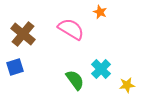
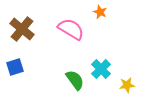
brown cross: moved 1 px left, 5 px up
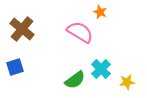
pink semicircle: moved 9 px right, 3 px down
green semicircle: rotated 90 degrees clockwise
yellow star: moved 3 px up
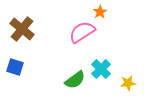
orange star: rotated 16 degrees clockwise
pink semicircle: moved 2 px right; rotated 64 degrees counterclockwise
blue square: rotated 36 degrees clockwise
yellow star: moved 1 px right, 1 px down
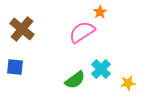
blue square: rotated 12 degrees counterclockwise
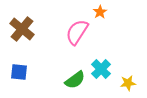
pink semicircle: moved 5 px left; rotated 24 degrees counterclockwise
blue square: moved 4 px right, 5 px down
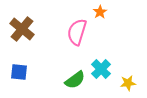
pink semicircle: rotated 16 degrees counterclockwise
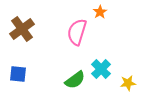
brown cross: rotated 15 degrees clockwise
blue square: moved 1 px left, 2 px down
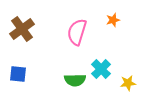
orange star: moved 13 px right, 8 px down; rotated 16 degrees clockwise
green semicircle: rotated 35 degrees clockwise
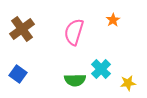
orange star: rotated 16 degrees counterclockwise
pink semicircle: moved 3 px left
blue square: rotated 30 degrees clockwise
